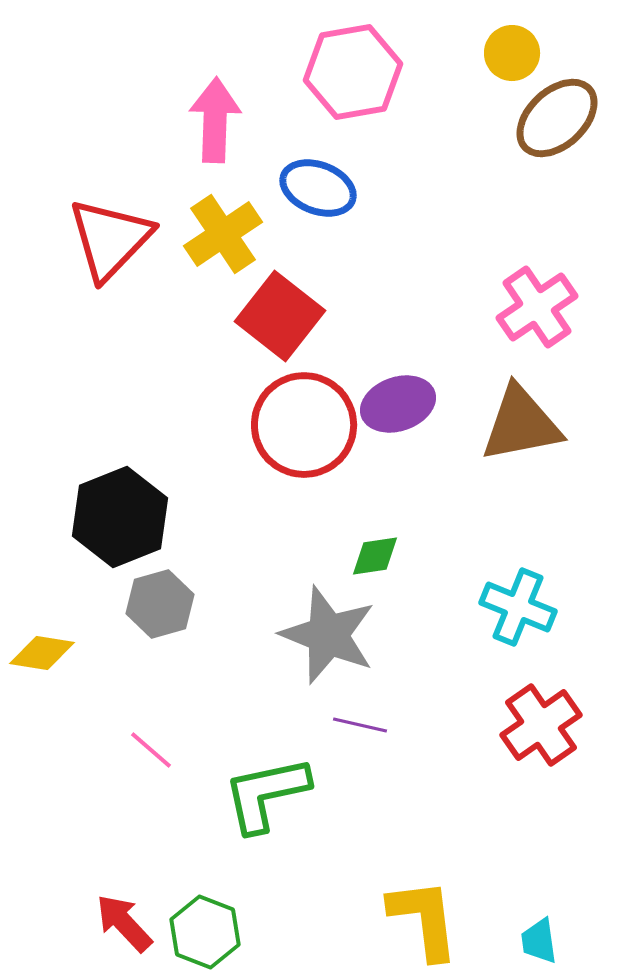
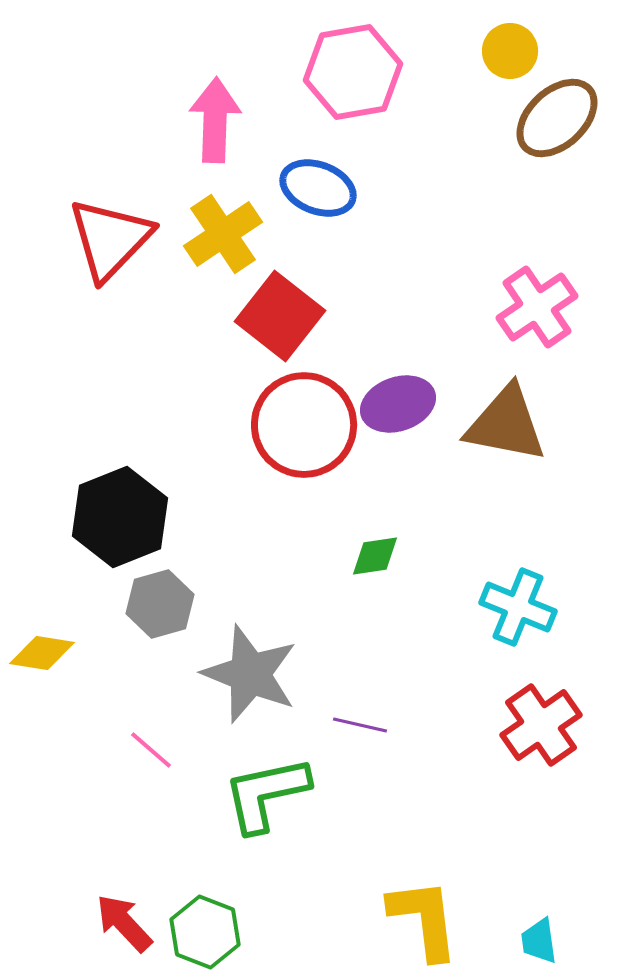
yellow circle: moved 2 px left, 2 px up
brown triangle: moved 15 px left; rotated 22 degrees clockwise
gray star: moved 78 px left, 39 px down
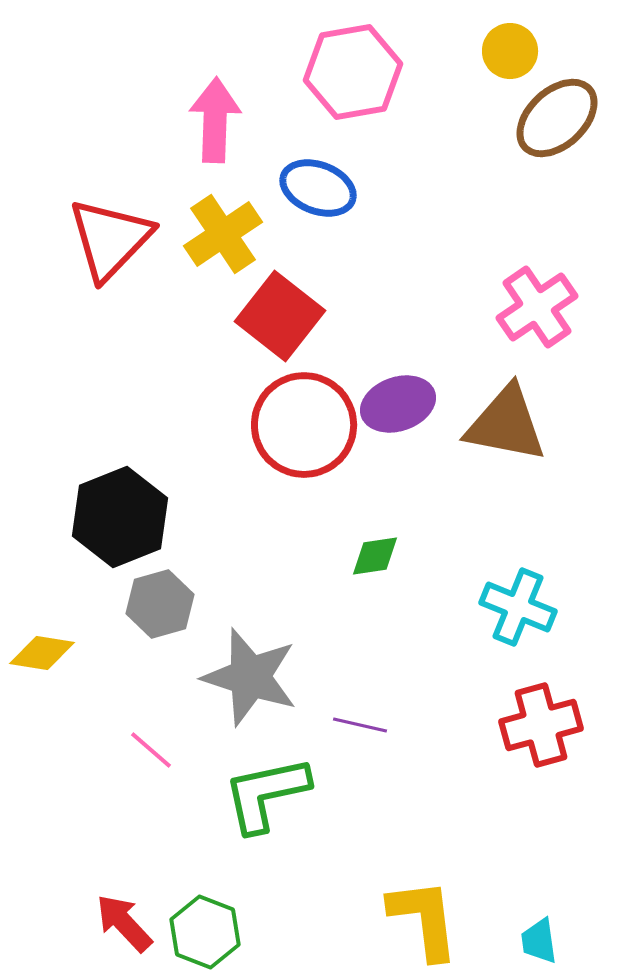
gray star: moved 3 px down; rotated 4 degrees counterclockwise
red cross: rotated 20 degrees clockwise
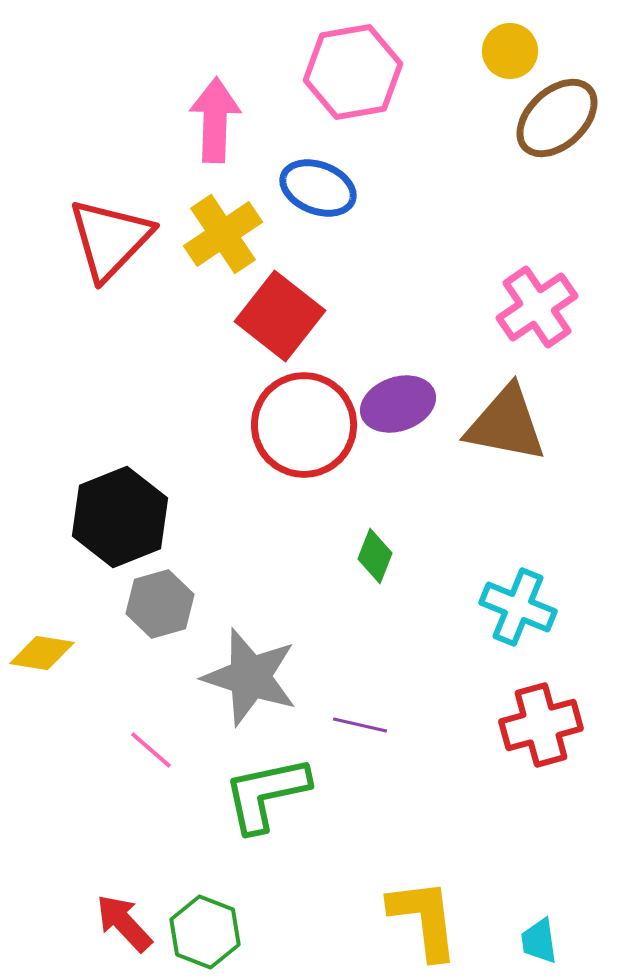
green diamond: rotated 60 degrees counterclockwise
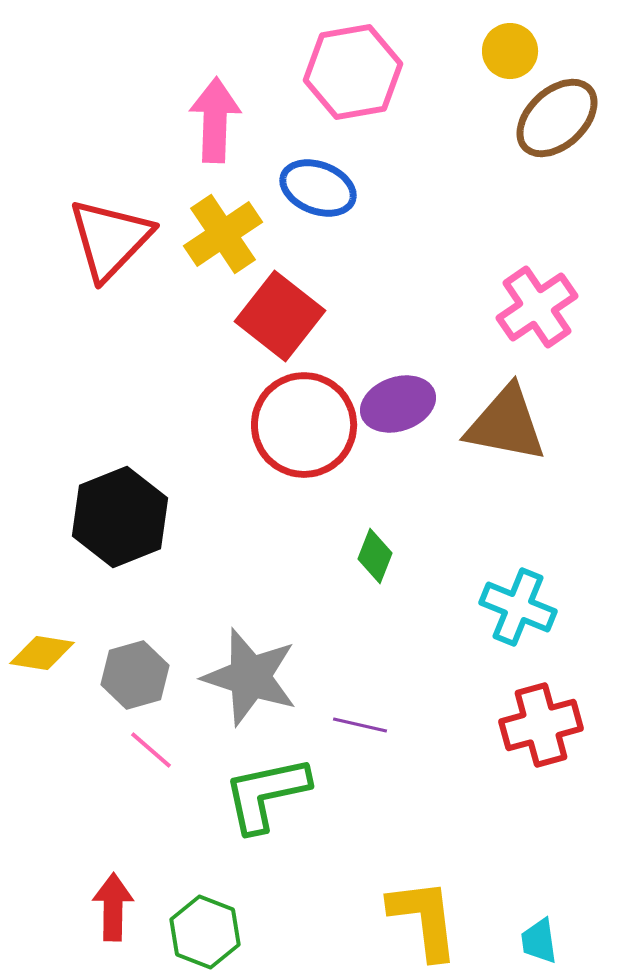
gray hexagon: moved 25 px left, 71 px down
red arrow: moved 11 px left, 16 px up; rotated 44 degrees clockwise
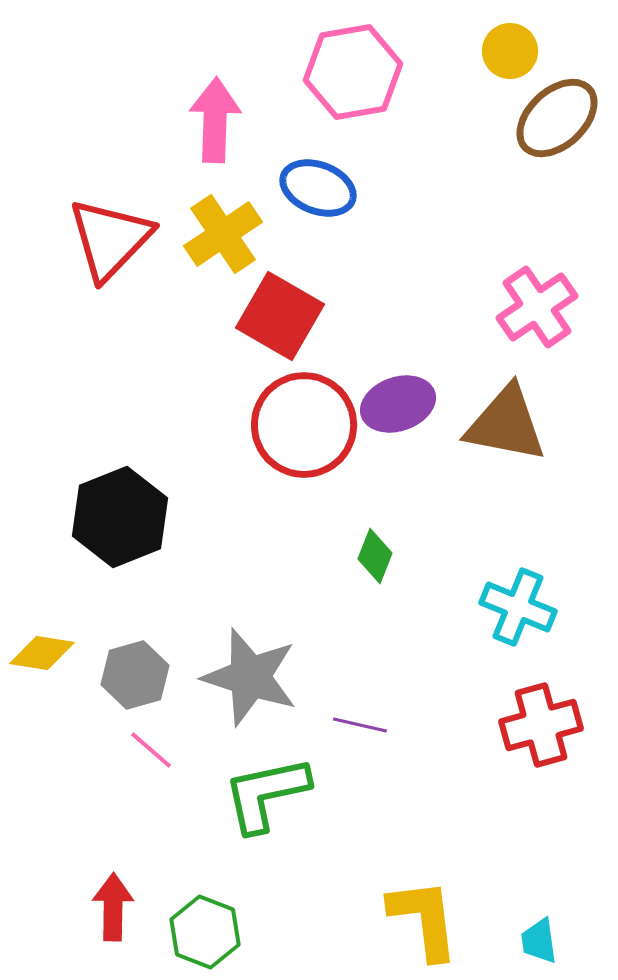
red square: rotated 8 degrees counterclockwise
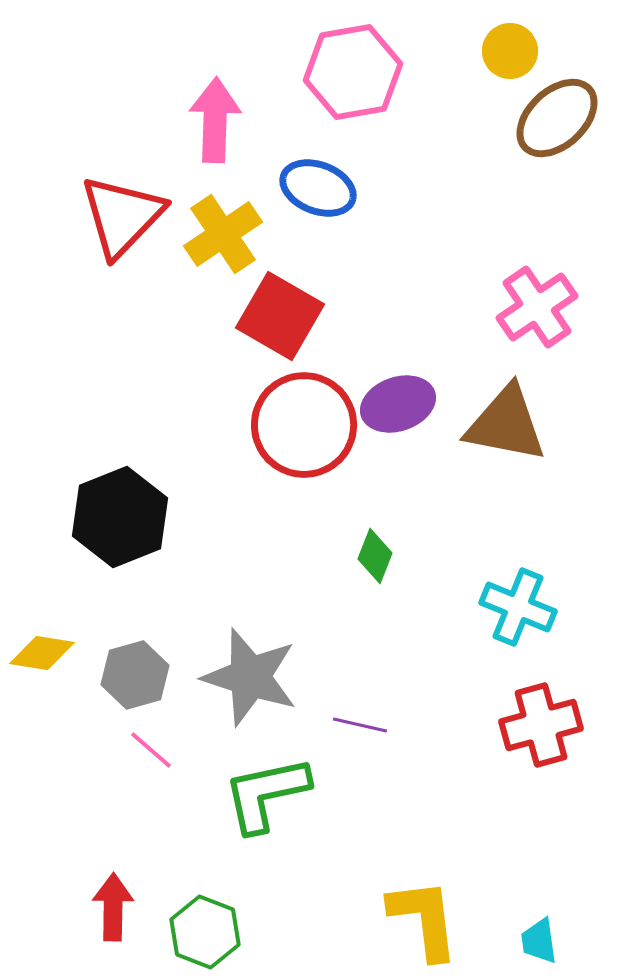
red triangle: moved 12 px right, 23 px up
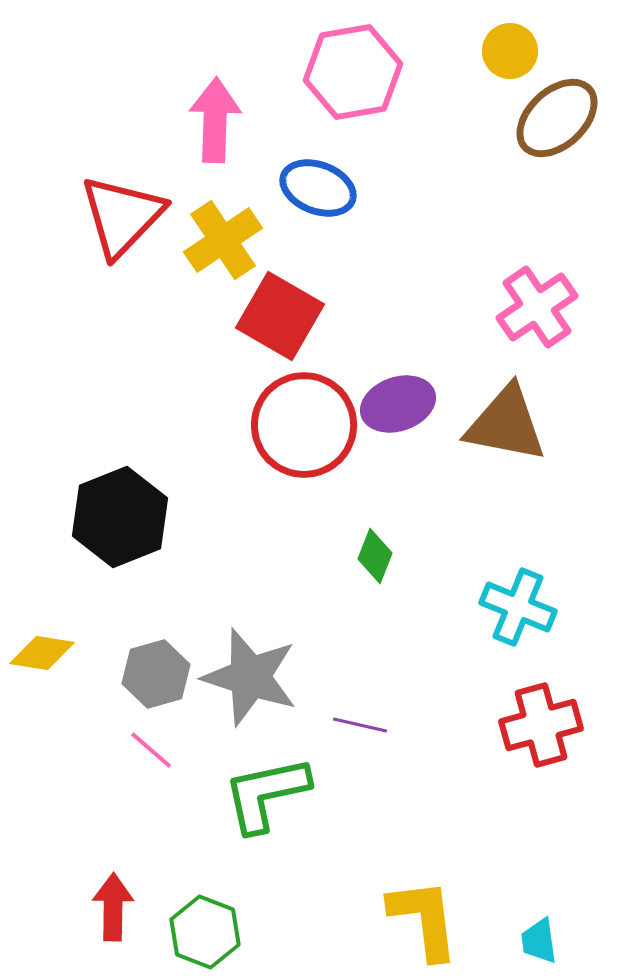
yellow cross: moved 6 px down
gray hexagon: moved 21 px right, 1 px up
